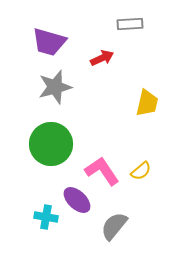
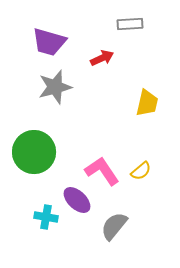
green circle: moved 17 px left, 8 px down
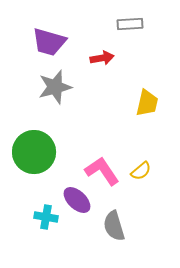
red arrow: rotated 15 degrees clockwise
gray semicircle: rotated 56 degrees counterclockwise
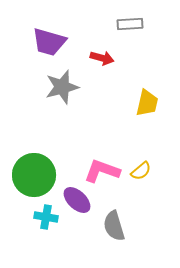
red arrow: rotated 25 degrees clockwise
gray star: moved 7 px right
green circle: moved 23 px down
pink L-shape: rotated 36 degrees counterclockwise
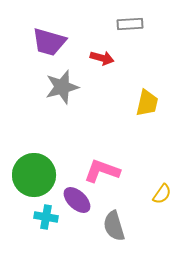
yellow semicircle: moved 21 px right, 23 px down; rotated 15 degrees counterclockwise
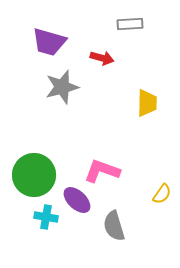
yellow trapezoid: rotated 12 degrees counterclockwise
